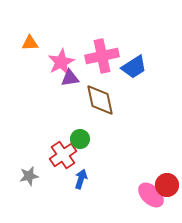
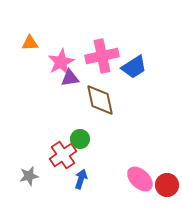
pink ellipse: moved 11 px left, 16 px up
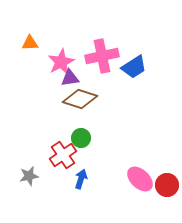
brown diamond: moved 20 px left, 1 px up; rotated 60 degrees counterclockwise
green circle: moved 1 px right, 1 px up
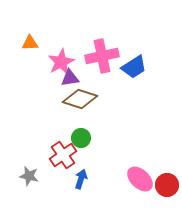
gray star: rotated 24 degrees clockwise
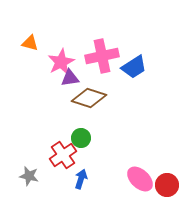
orange triangle: rotated 18 degrees clockwise
brown diamond: moved 9 px right, 1 px up
